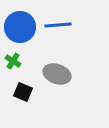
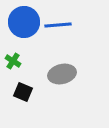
blue circle: moved 4 px right, 5 px up
gray ellipse: moved 5 px right; rotated 32 degrees counterclockwise
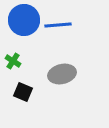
blue circle: moved 2 px up
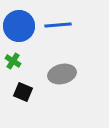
blue circle: moved 5 px left, 6 px down
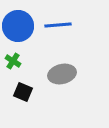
blue circle: moved 1 px left
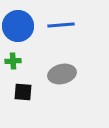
blue line: moved 3 px right
green cross: rotated 35 degrees counterclockwise
black square: rotated 18 degrees counterclockwise
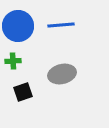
black square: rotated 24 degrees counterclockwise
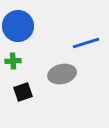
blue line: moved 25 px right, 18 px down; rotated 12 degrees counterclockwise
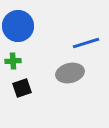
gray ellipse: moved 8 px right, 1 px up
black square: moved 1 px left, 4 px up
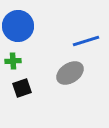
blue line: moved 2 px up
gray ellipse: rotated 20 degrees counterclockwise
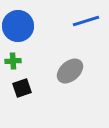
blue line: moved 20 px up
gray ellipse: moved 2 px up; rotated 8 degrees counterclockwise
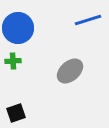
blue line: moved 2 px right, 1 px up
blue circle: moved 2 px down
black square: moved 6 px left, 25 px down
